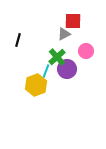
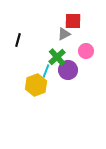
purple circle: moved 1 px right, 1 px down
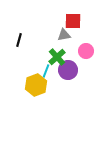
gray triangle: moved 1 px down; rotated 16 degrees clockwise
black line: moved 1 px right
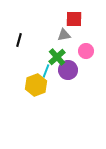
red square: moved 1 px right, 2 px up
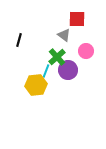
red square: moved 3 px right
gray triangle: rotated 48 degrees clockwise
yellow hexagon: rotated 15 degrees clockwise
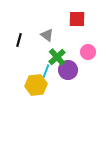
gray triangle: moved 17 px left
pink circle: moved 2 px right, 1 px down
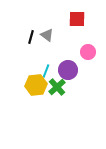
black line: moved 12 px right, 3 px up
green cross: moved 30 px down
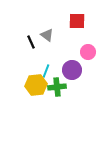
red square: moved 2 px down
black line: moved 5 px down; rotated 40 degrees counterclockwise
purple circle: moved 4 px right
green cross: rotated 36 degrees clockwise
